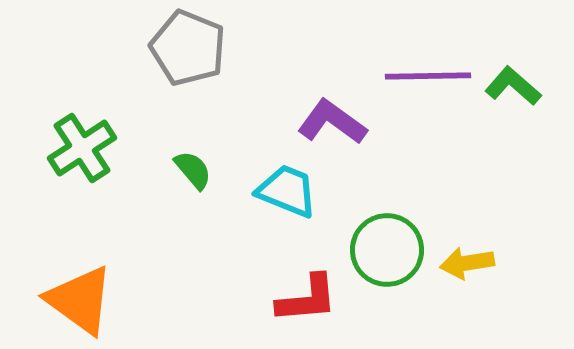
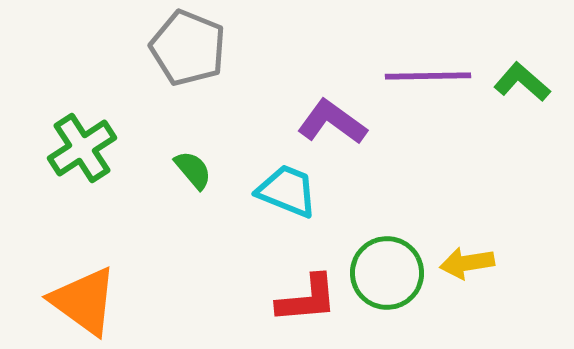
green L-shape: moved 9 px right, 4 px up
green circle: moved 23 px down
orange triangle: moved 4 px right, 1 px down
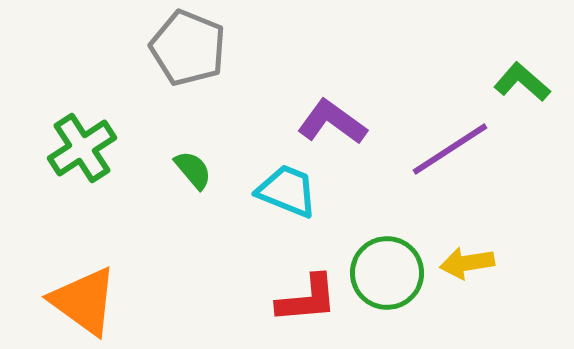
purple line: moved 22 px right, 73 px down; rotated 32 degrees counterclockwise
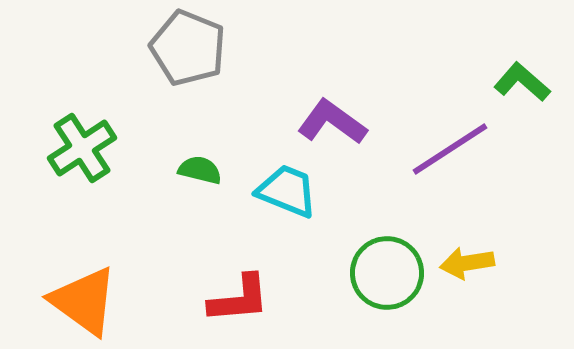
green semicircle: moved 7 px right; rotated 36 degrees counterclockwise
red L-shape: moved 68 px left
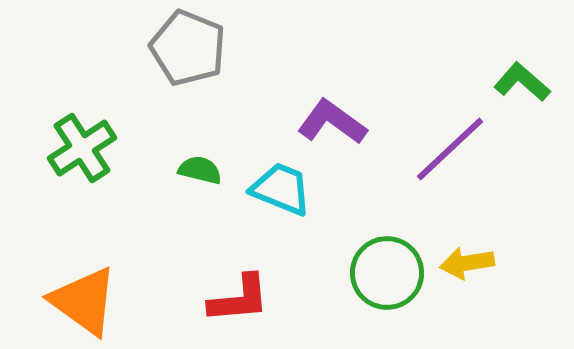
purple line: rotated 10 degrees counterclockwise
cyan trapezoid: moved 6 px left, 2 px up
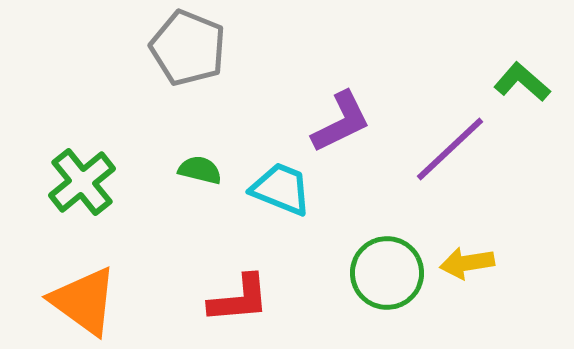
purple L-shape: moved 9 px right; rotated 118 degrees clockwise
green cross: moved 34 px down; rotated 6 degrees counterclockwise
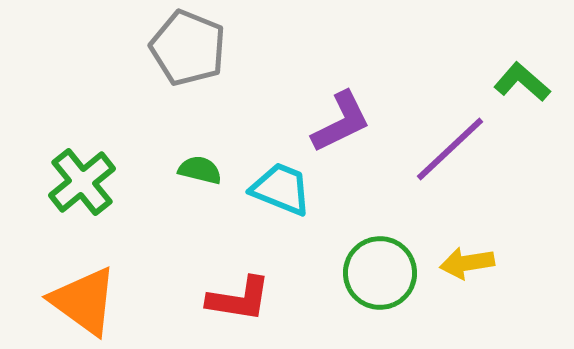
green circle: moved 7 px left
red L-shape: rotated 14 degrees clockwise
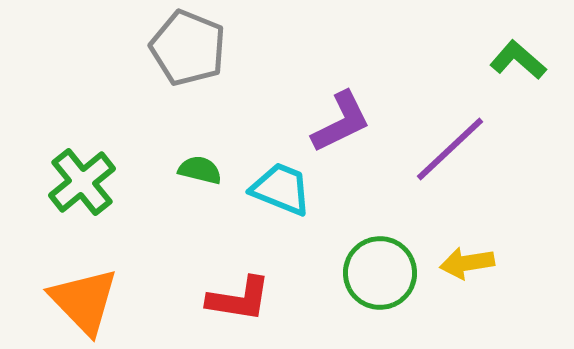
green L-shape: moved 4 px left, 22 px up
orange triangle: rotated 10 degrees clockwise
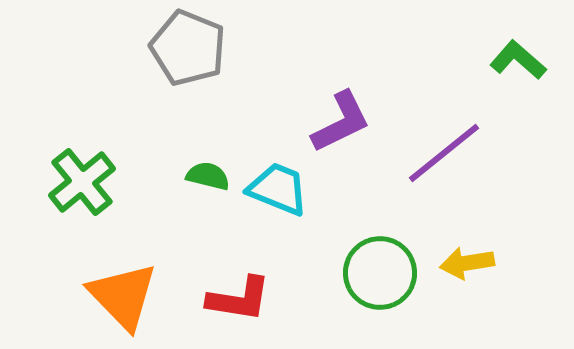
purple line: moved 6 px left, 4 px down; rotated 4 degrees clockwise
green semicircle: moved 8 px right, 6 px down
cyan trapezoid: moved 3 px left
orange triangle: moved 39 px right, 5 px up
